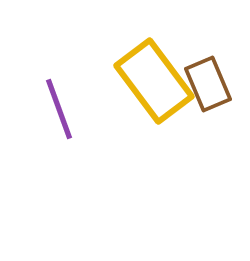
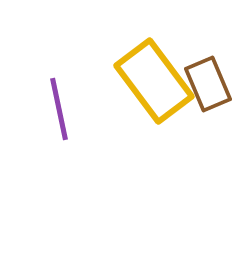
purple line: rotated 8 degrees clockwise
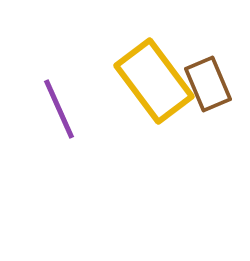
purple line: rotated 12 degrees counterclockwise
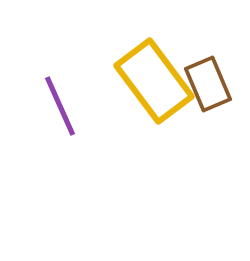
purple line: moved 1 px right, 3 px up
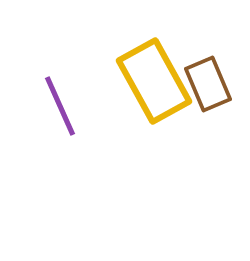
yellow rectangle: rotated 8 degrees clockwise
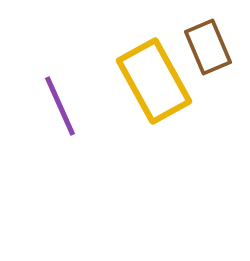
brown rectangle: moved 37 px up
